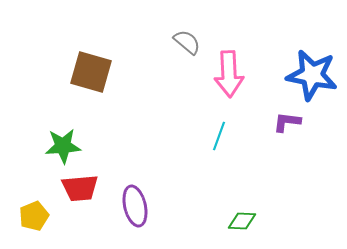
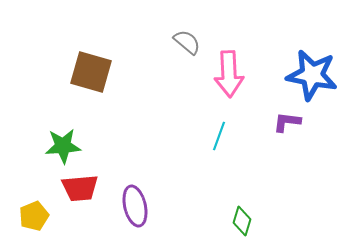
green diamond: rotated 76 degrees counterclockwise
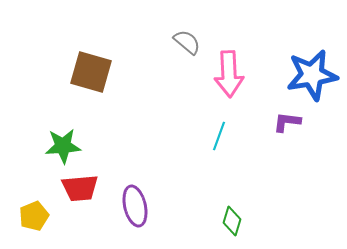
blue star: rotated 21 degrees counterclockwise
green diamond: moved 10 px left
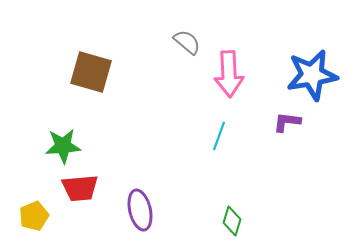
purple ellipse: moved 5 px right, 4 px down
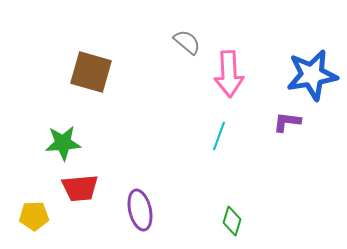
green star: moved 3 px up
yellow pentagon: rotated 20 degrees clockwise
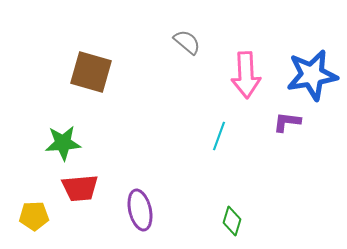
pink arrow: moved 17 px right, 1 px down
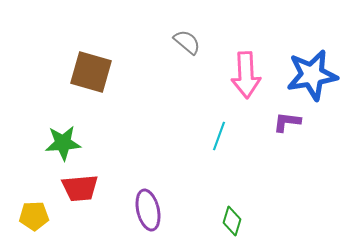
purple ellipse: moved 8 px right
